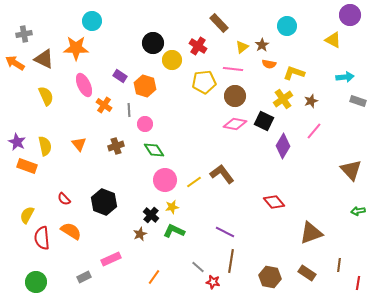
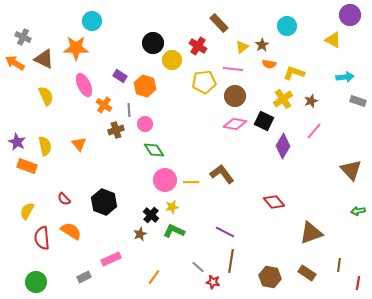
gray cross at (24, 34): moved 1 px left, 3 px down; rotated 35 degrees clockwise
brown cross at (116, 146): moved 16 px up
yellow line at (194, 182): moved 3 px left; rotated 35 degrees clockwise
yellow semicircle at (27, 215): moved 4 px up
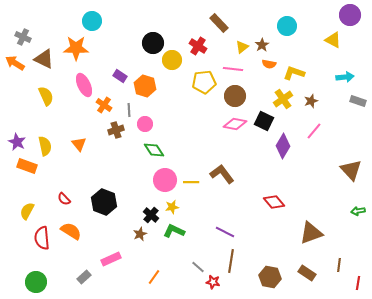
gray rectangle at (84, 277): rotated 16 degrees counterclockwise
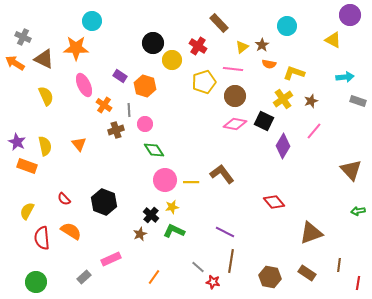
yellow pentagon at (204, 82): rotated 10 degrees counterclockwise
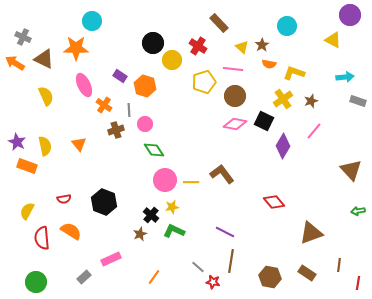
yellow triangle at (242, 47): rotated 40 degrees counterclockwise
red semicircle at (64, 199): rotated 56 degrees counterclockwise
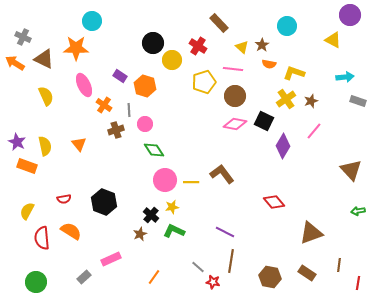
yellow cross at (283, 99): moved 3 px right
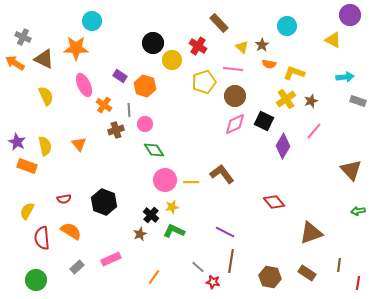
pink diamond at (235, 124): rotated 35 degrees counterclockwise
gray rectangle at (84, 277): moved 7 px left, 10 px up
green circle at (36, 282): moved 2 px up
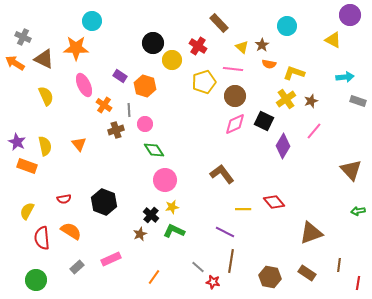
yellow line at (191, 182): moved 52 px right, 27 px down
